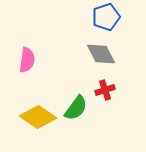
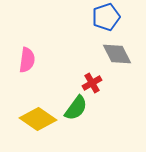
gray diamond: moved 16 px right
red cross: moved 13 px left, 7 px up; rotated 12 degrees counterclockwise
yellow diamond: moved 2 px down
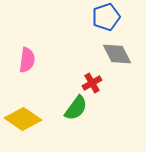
yellow diamond: moved 15 px left
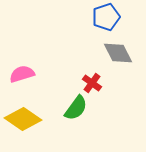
gray diamond: moved 1 px right, 1 px up
pink semicircle: moved 5 px left, 14 px down; rotated 115 degrees counterclockwise
red cross: rotated 24 degrees counterclockwise
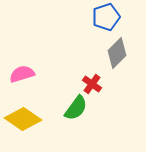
gray diamond: moved 1 px left; rotated 72 degrees clockwise
red cross: moved 1 px down
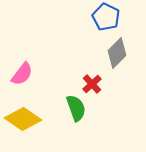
blue pentagon: rotated 28 degrees counterclockwise
pink semicircle: rotated 145 degrees clockwise
red cross: rotated 12 degrees clockwise
green semicircle: rotated 56 degrees counterclockwise
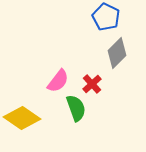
pink semicircle: moved 36 px right, 7 px down
yellow diamond: moved 1 px left, 1 px up
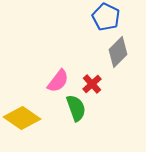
gray diamond: moved 1 px right, 1 px up
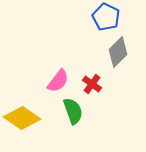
red cross: rotated 12 degrees counterclockwise
green semicircle: moved 3 px left, 3 px down
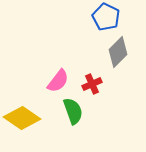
red cross: rotated 30 degrees clockwise
